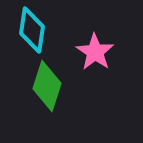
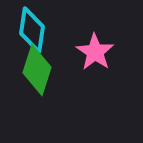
green diamond: moved 10 px left, 16 px up
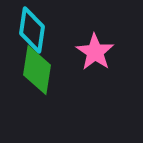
green diamond: rotated 9 degrees counterclockwise
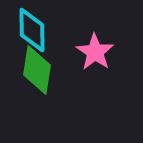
cyan diamond: rotated 9 degrees counterclockwise
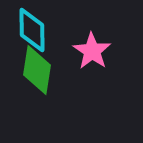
pink star: moved 3 px left, 1 px up
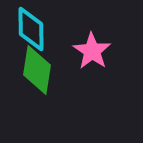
cyan diamond: moved 1 px left, 1 px up
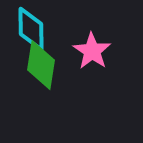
green diamond: moved 4 px right, 5 px up
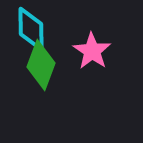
green diamond: rotated 12 degrees clockwise
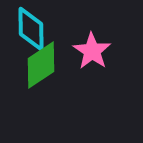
green diamond: rotated 36 degrees clockwise
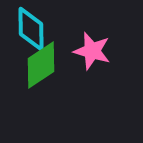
pink star: rotated 18 degrees counterclockwise
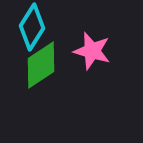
cyan diamond: moved 1 px right, 2 px up; rotated 33 degrees clockwise
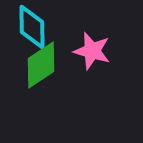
cyan diamond: rotated 33 degrees counterclockwise
